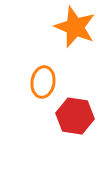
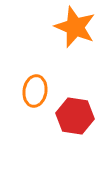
orange ellipse: moved 8 px left, 9 px down
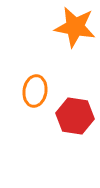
orange star: rotated 12 degrees counterclockwise
